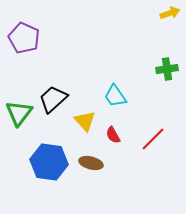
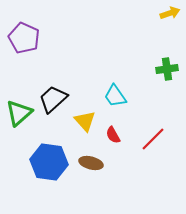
green triangle: rotated 12 degrees clockwise
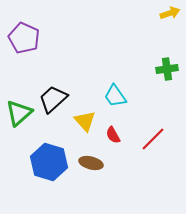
blue hexagon: rotated 9 degrees clockwise
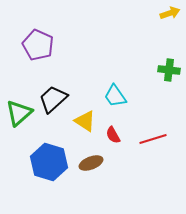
purple pentagon: moved 14 px right, 7 px down
green cross: moved 2 px right, 1 px down; rotated 15 degrees clockwise
yellow triangle: rotated 15 degrees counterclockwise
red line: rotated 28 degrees clockwise
brown ellipse: rotated 35 degrees counterclockwise
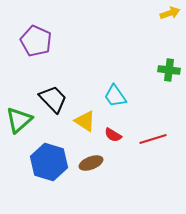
purple pentagon: moved 2 px left, 4 px up
black trapezoid: rotated 88 degrees clockwise
green triangle: moved 7 px down
red semicircle: rotated 30 degrees counterclockwise
